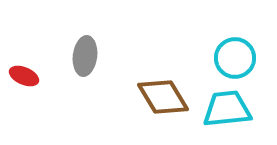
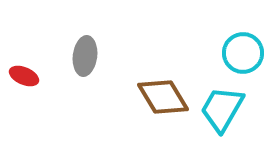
cyan circle: moved 8 px right, 5 px up
cyan trapezoid: moved 5 px left; rotated 54 degrees counterclockwise
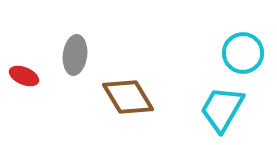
gray ellipse: moved 10 px left, 1 px up
brown diamond: moved 35 px left
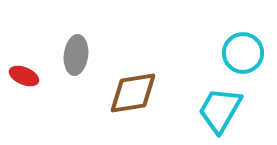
gray ellipse: moved 1 px right
brown diamond: moved 5 px right, 4 px up; rotated 68 degrees counterclockwise
cyan trapezoid: moved 2 px left, 1 px down
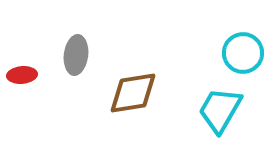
red ellipse: moved 2 px left, 1 px up; rotated 28 degrees counterclockwise
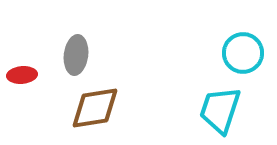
brown diamond: moved 38 px left, 15 px down
cyan trapezoid: rotated 12 degrees counterclockwise
